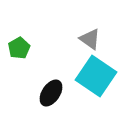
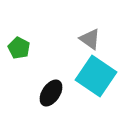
green pentagon: rotated 15 degrees counterclockwise
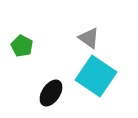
gray triangle: moved 1 px left, 1 px up
green pentagon: moved 3 px right, 2 px up
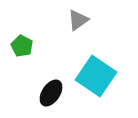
gray triangle: moved 11 px left, 18 px up; rotated 50 degrees clockwise
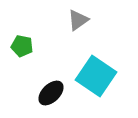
green pentagon: rotated 15 degrees counterclockwise
black ellipse: rotated 12 degrees clockwise
